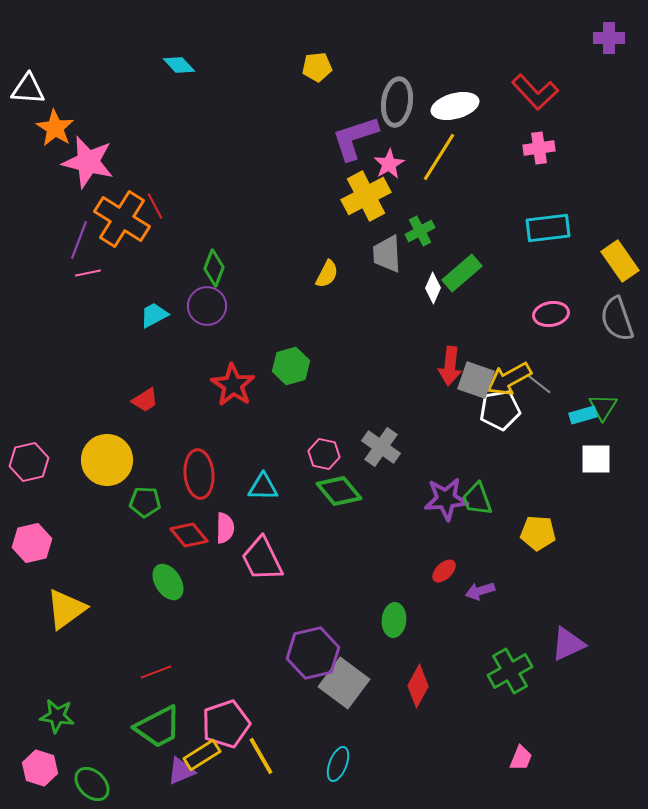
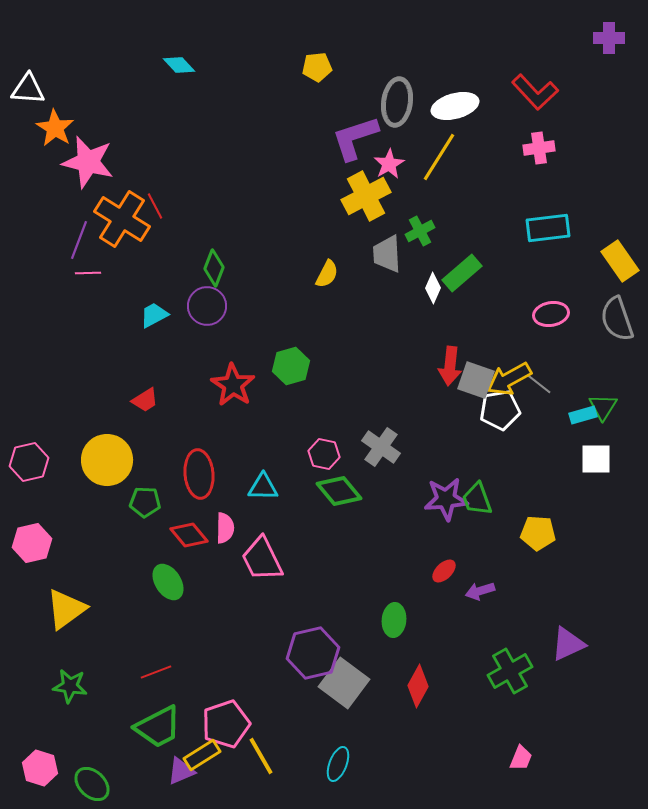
pink line at (88, 273): rotated 10 degrees clockwise
green star at (57, 716): moved 13 px right, 30 px up
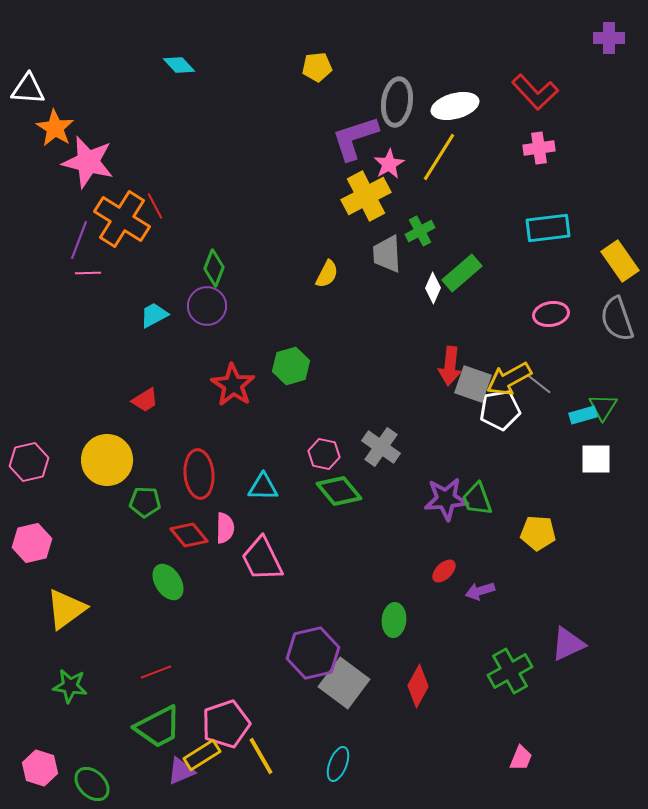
gray square at (476, 380): moved 3 px left, 4 px down
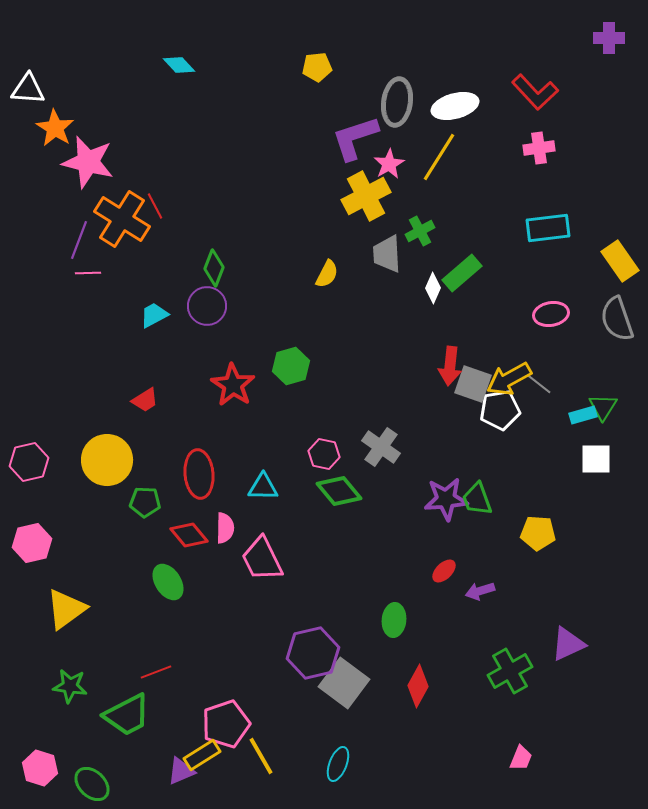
green trapezoid at (158, 727): moved 31 px left, 12 px up
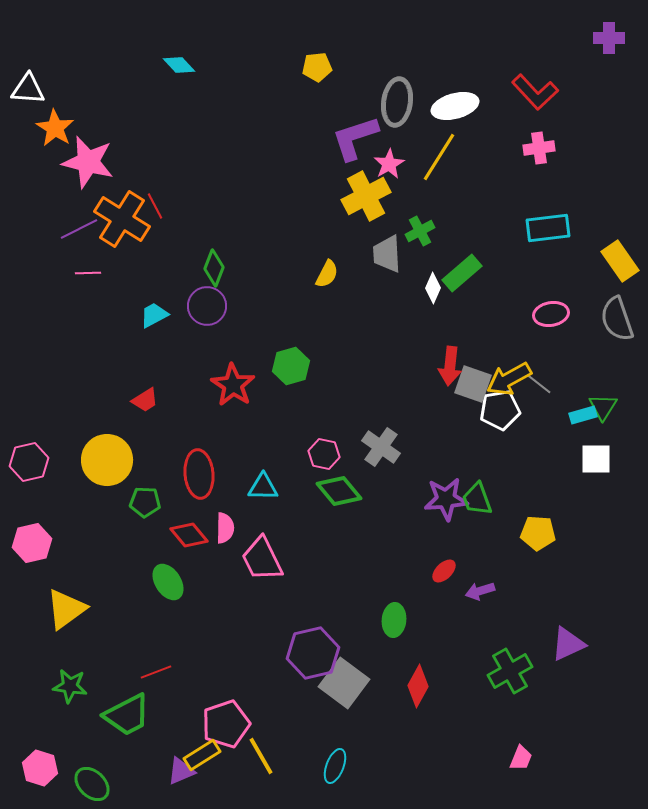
purple line at (79, 240): moved 11 px up; rotated 42 degrees clockwise
cyan ellipse at (338, 764): moved 3 px left, 2 px down
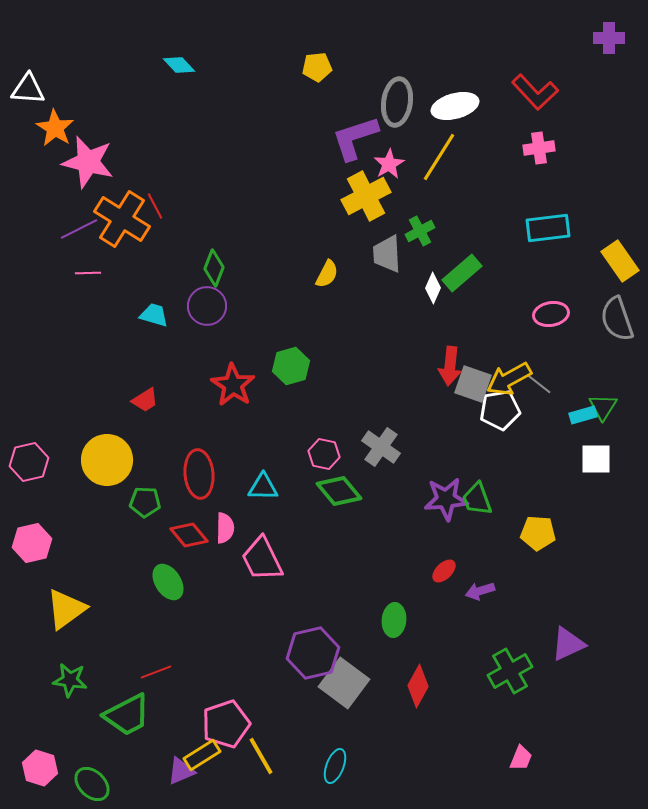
cyan trapezoid at (154, 315): rotated 44 degrees clockwise
green star at (70, 686): moved 6 px up
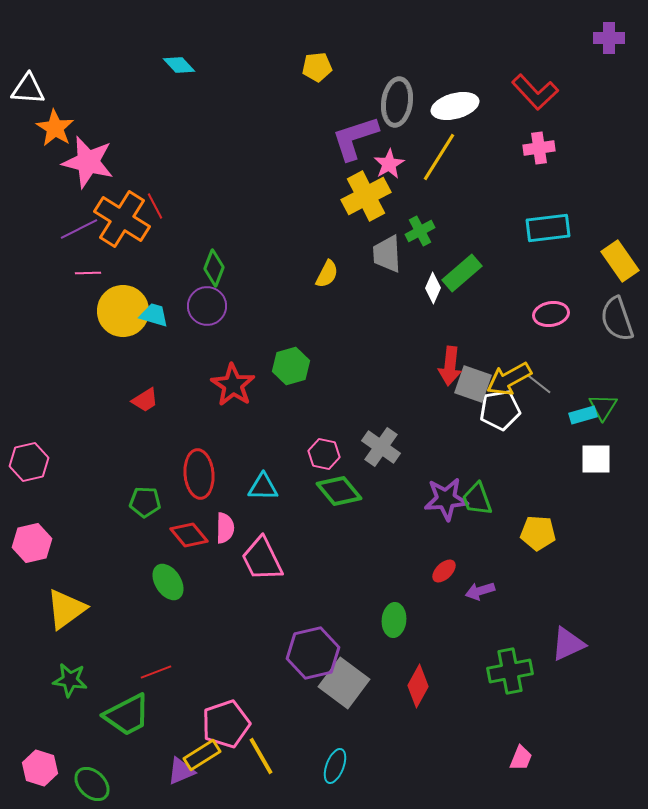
yellow circle at (107, 460): moved 16 px right, 149 px up
green cross at (510, 671): rotated 18 degrees clockwise
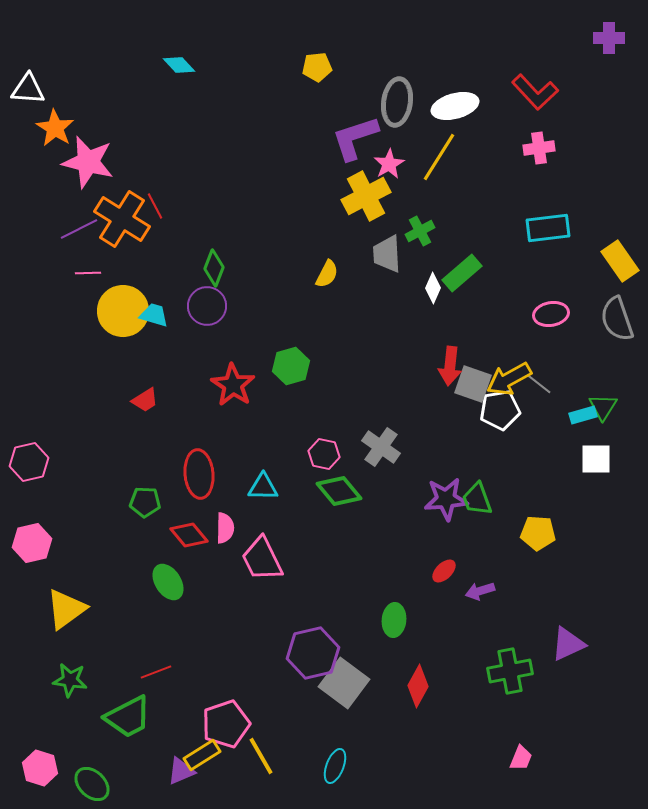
green trapezoid at (127, 715): moved 1 px right, 2 px down
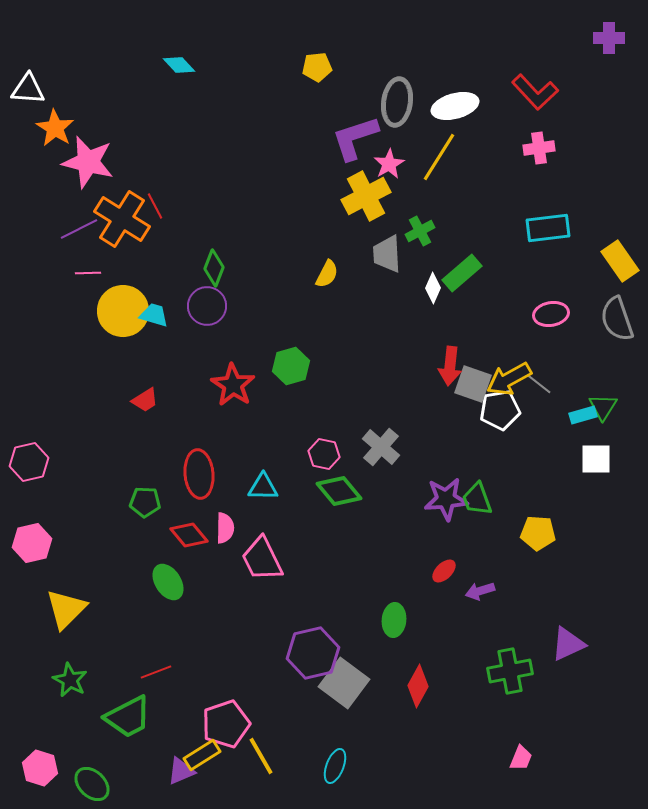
gray cross at (381, 447): rotated 6 degrees clockwise
yellow triangle at (66, 609): rotated 9 degrees counterclockwise
green star at (70, 680): rotated 20 degrees clockwise
